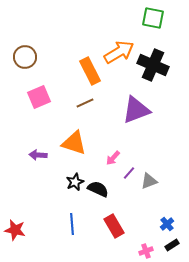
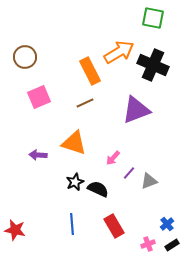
pink cross: moved 2 px right, 7 px up
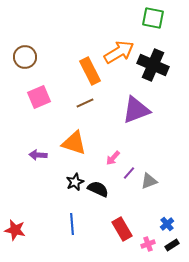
red rectangle: moved 8 px right, 3 px down
